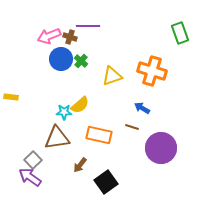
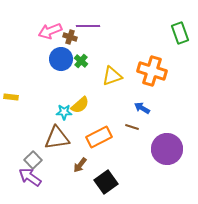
pink arrow: moved 1 px right, 5 px up
orange rectangle: moved 2 px down; rotated 40 degrees counterclockwise
purple circle: moved 6 px right, 1 px down
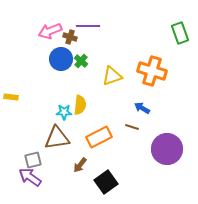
yellow semicircle: rotated 42 degrees counterclockwise
gray square: rotated 30 degrees clockwise
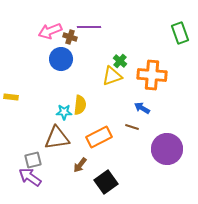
purple line: moved 1 px right, 1 px down
green cross: moved 39 px right
orange cross: moved 4 px down; rotated 12 degrees counterclockwise
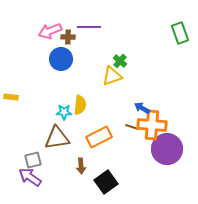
brown cross: moved 2 px left; rotated 16 degrees counterclockwise
orange cross: moved 50 px down
brown arrow: moved 1 px right, 1 px down; rotated 42 degrees counterclockwise
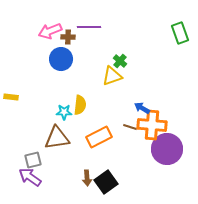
brown line: moved 2 px left
brown arrow: moved 6 px right, 12 px down
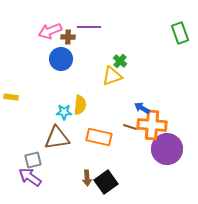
orange rectangle: rotated 40 degrees clockwise
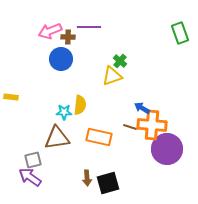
black square: moved 2 px right, 1 px down; rotated 20 degrees clockwise
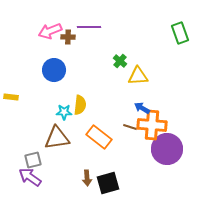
blue circle: moved 7 px left, 11 px down
yellow triangle: moved 26 px right; rotated 15 degrees clockwise
orange rectangle: rotated 25 degrees clockwise
